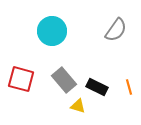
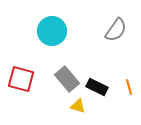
gray rectangle: moved 3 px right, 1 px up
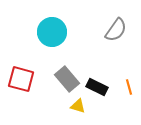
cyan circle: moved 1 px down
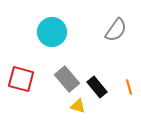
black rectangle: rotated 25 degrees clockwise
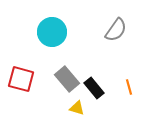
black rectangle: moved 3 px left, 1 px down
yellow triangle: moved 1 px left, 2 px down
